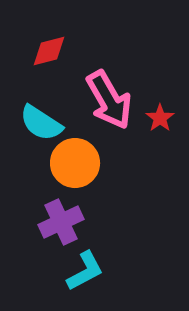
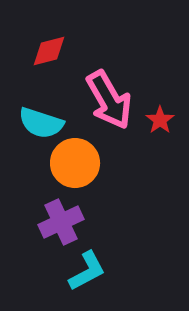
red star: moved 2 px down
cyan semicircle: rotated 15 degrees counterclockwise
cyan L-shape: moved 2 px right
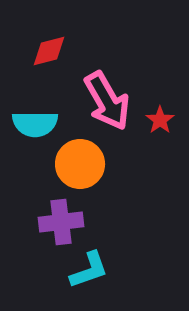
pink arrow: moved 2 px left, 1 px down
cyan semicircle: moved 6 px left, 1 px down; rotated 18 degrees counterclockwise
orange circle: moved 5 px right, 1 px down
purple cross: rotated 18 degrees clockwise
cyan L-shape: moved 2 px right, 1 px up; rotated 9 degrees clockwise
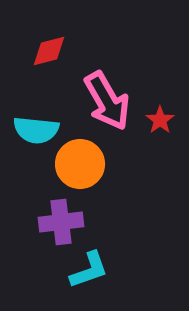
cyan semicircle: moved 1 px right, 6 px down; rotated 6 degrees clockwise
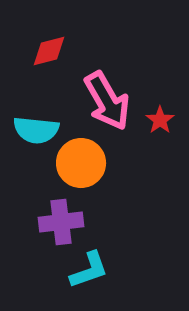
orange circle: moved 1 px right, 1 px up
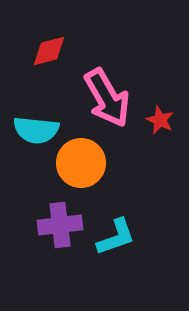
pink arrow: moved 3 px up
red star: rotated 12 degrees counterclockwise
purple cross: moved 1 px left, 3 px down
cyan L-shape: moved 27 px right, 33 px up
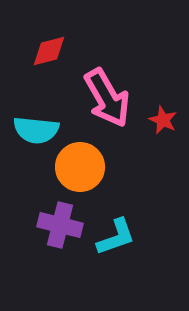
red star: moved 3 px right
orange circle: moved 1 px left, 4 px down
purple cross: rotated 21 degrees clockwise
